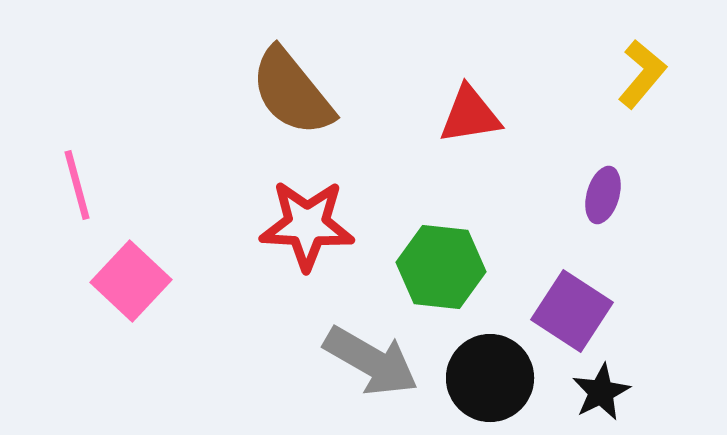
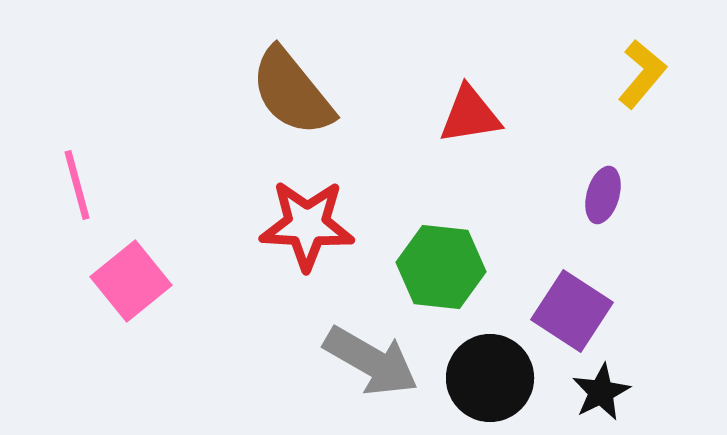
pink square: rotated 8 degrees clockwise
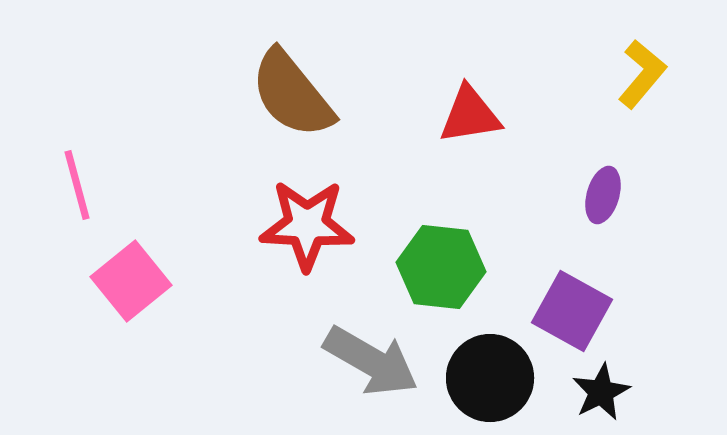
brown semicircle: moved 2 px down
purple square: rotated 4 degrees counterclockwise
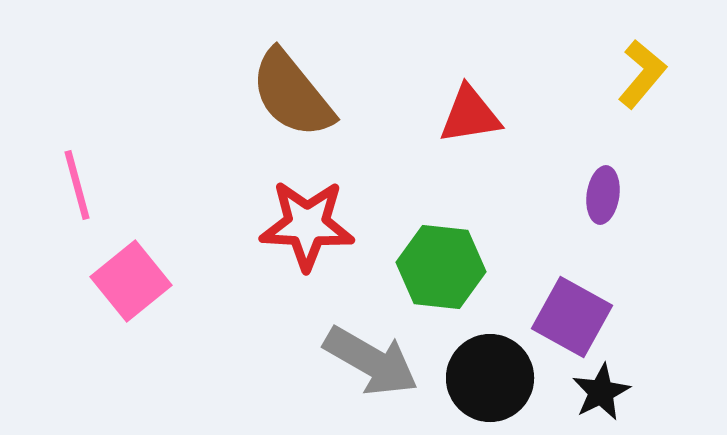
purple ellipse: rotated 8 degrees counterclockwise
purple square: moved 6 px down
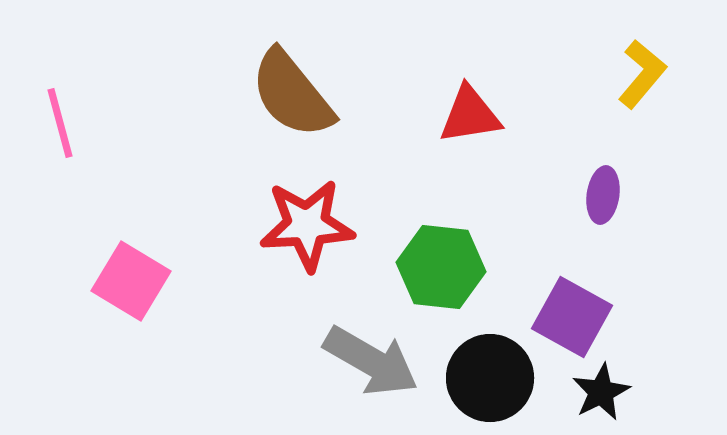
pink line: moved 17 px left, 62 px up
red star: rotated 6 degrees counterclockwise
pink square: rotated 20 degrees counterclockwise
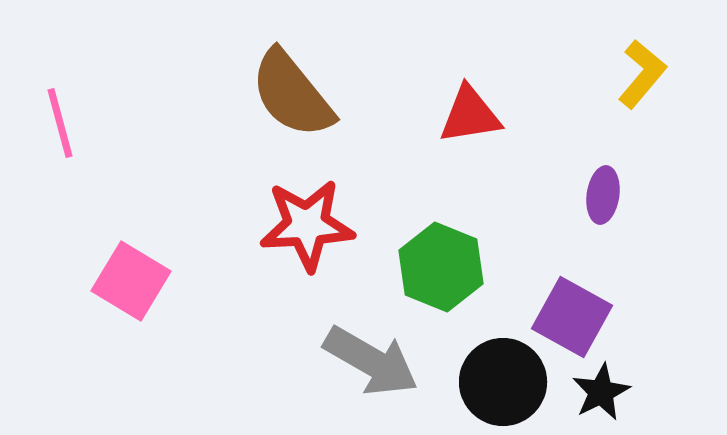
green hexagon: rotated 16 degrees clockwise
black circle: moved 13 px right, 4 px down
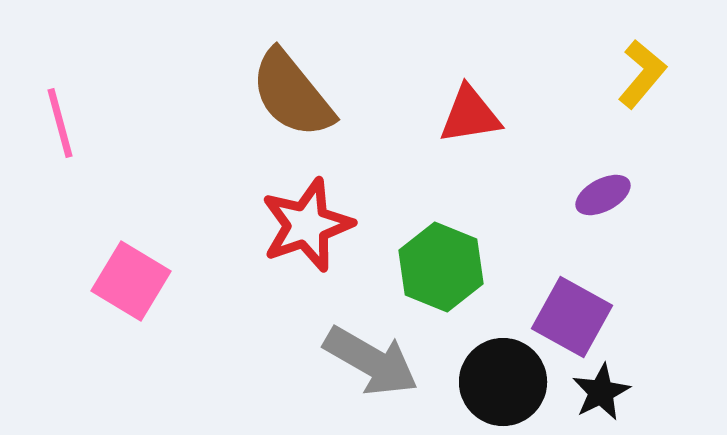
purple ellipse: rotated 54 degrees clockwise
red star: rotated 16 degrees counterclockwise
